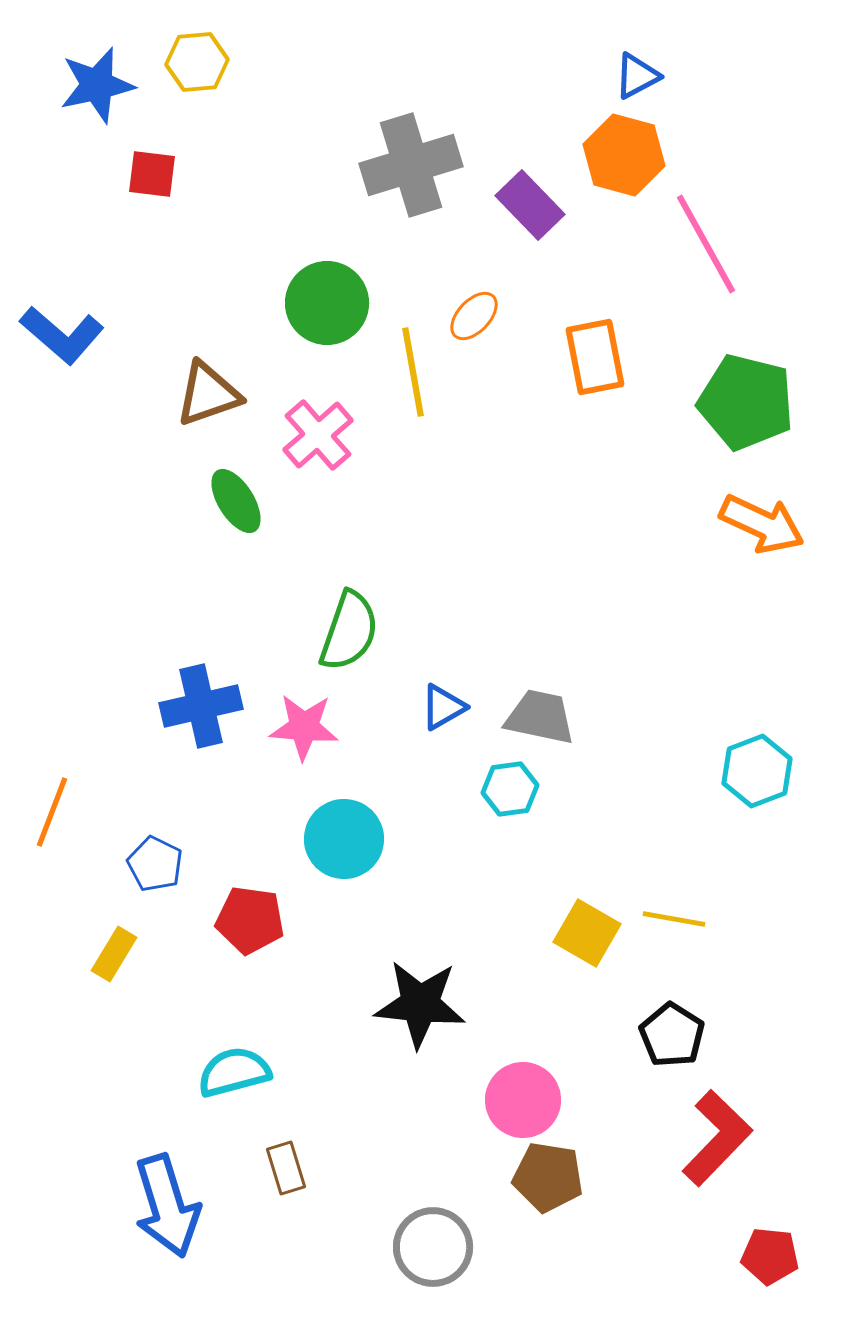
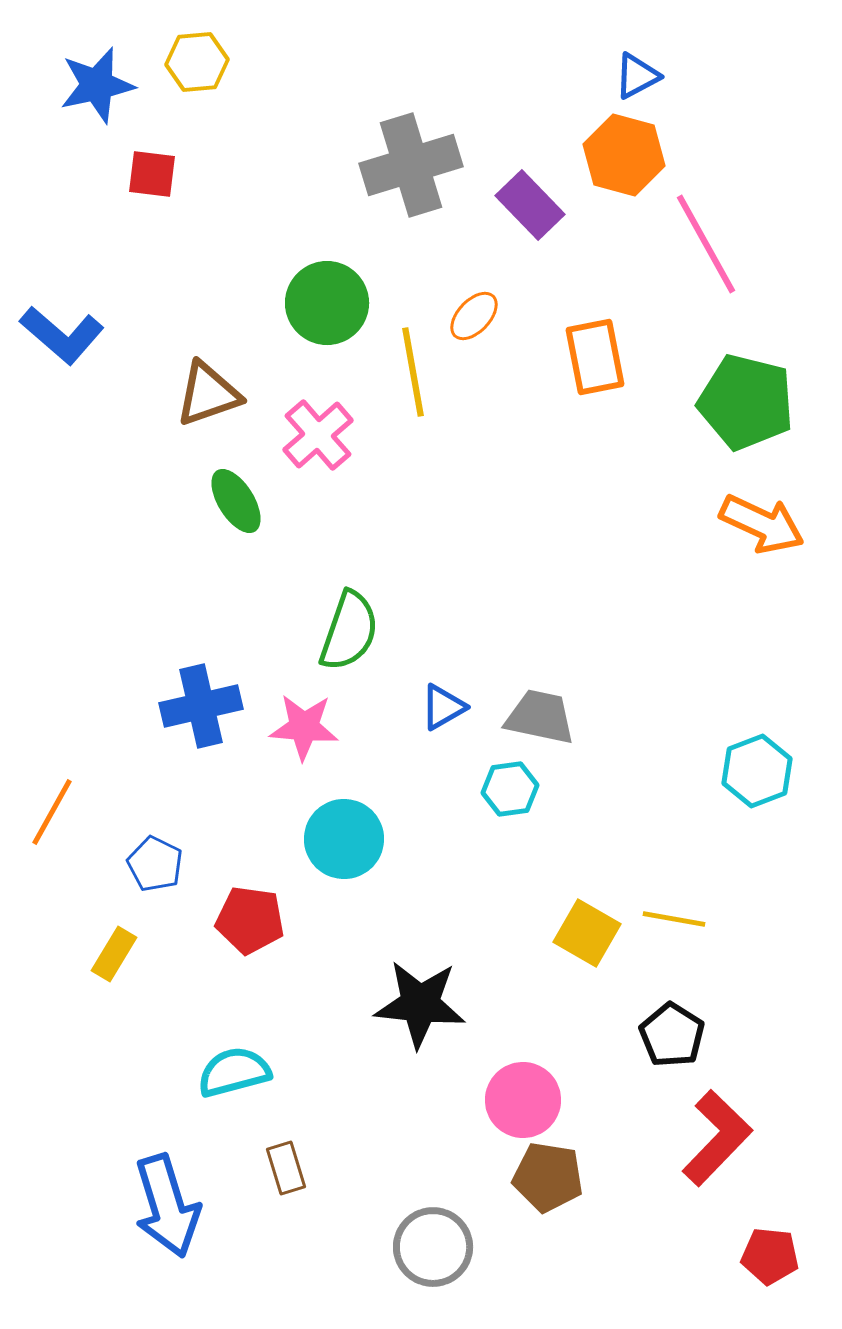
orange line at (52, 812): rotated 8 degrees clockwise
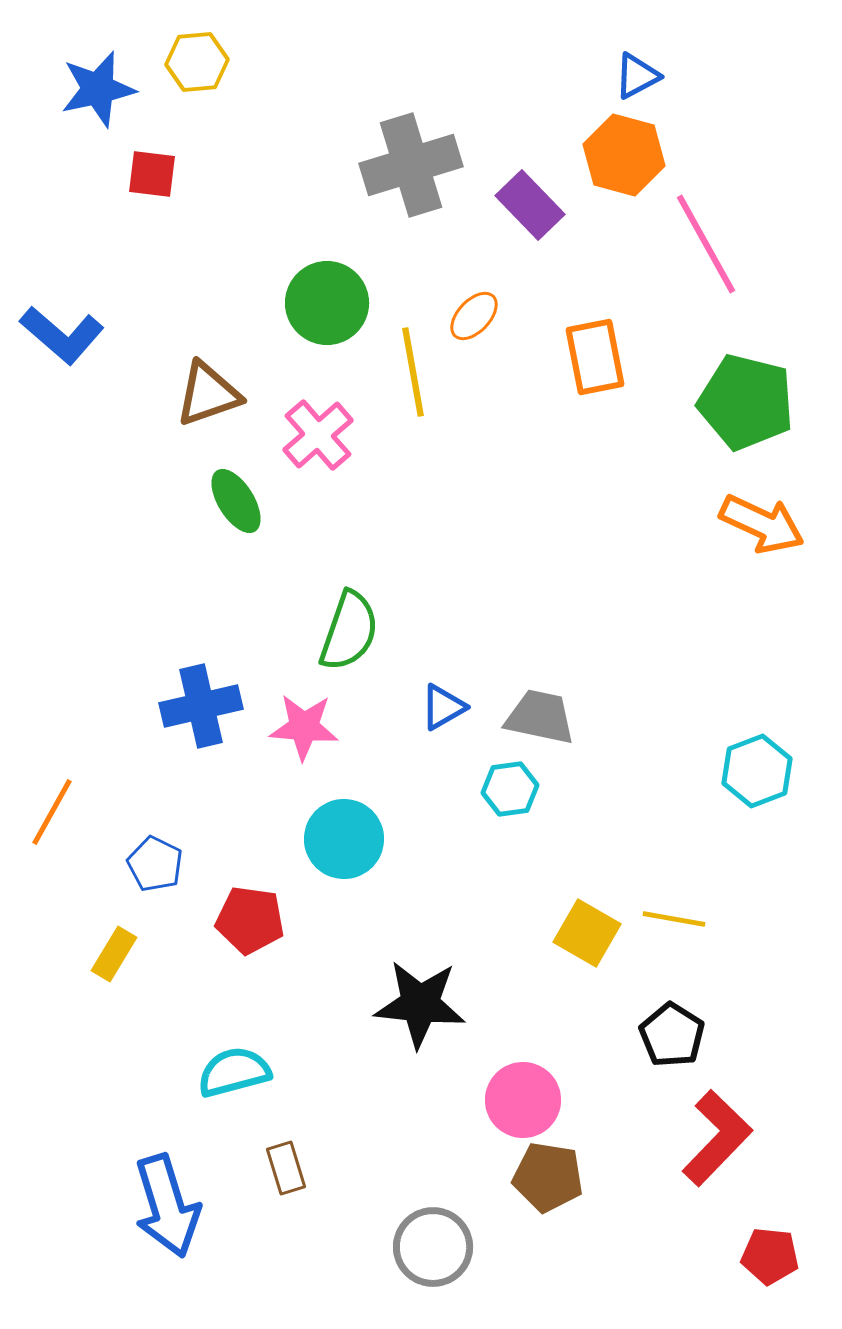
blue star at (97, 85): moved 1 px right, 4 px down
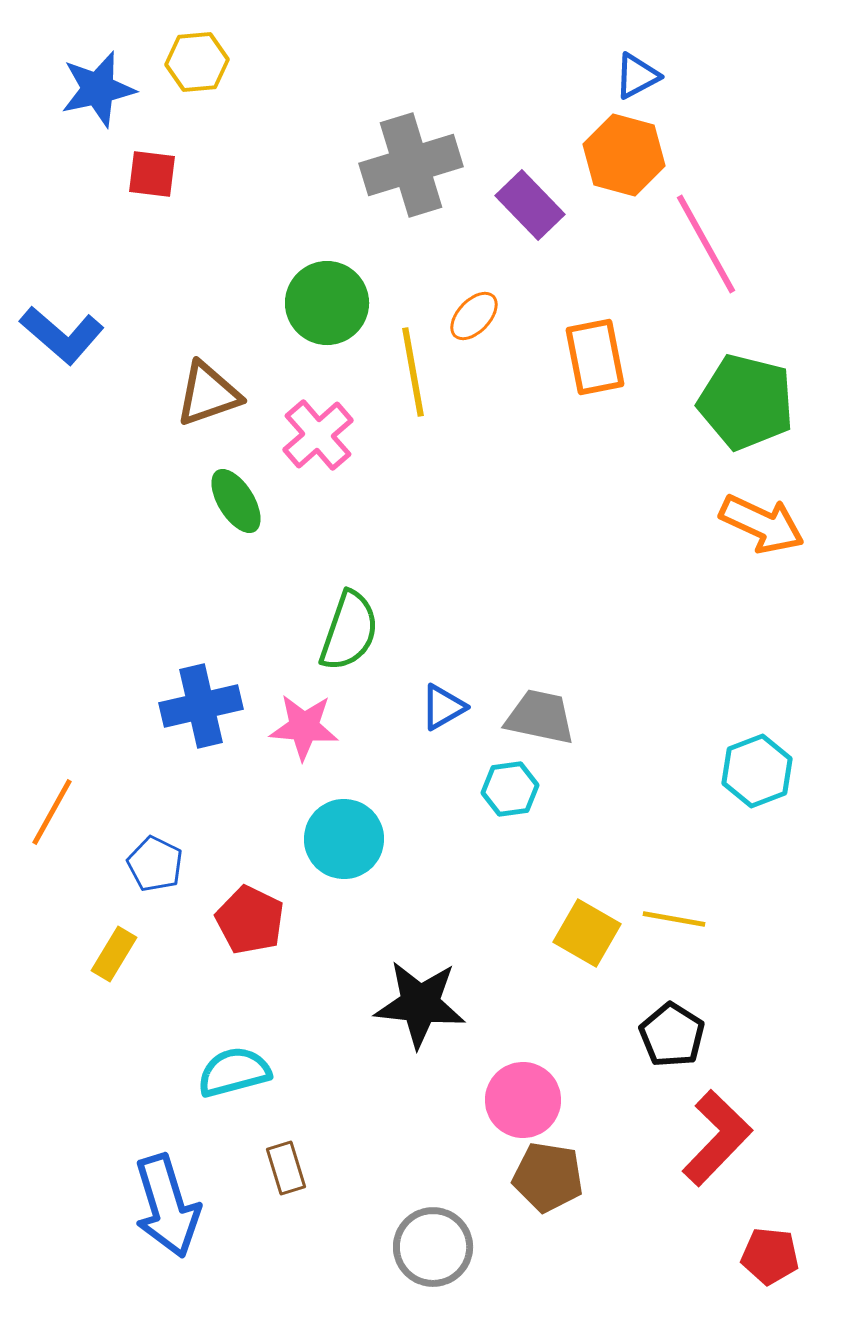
red pentagon at (250, 920): rotated 18 degrees clockwise
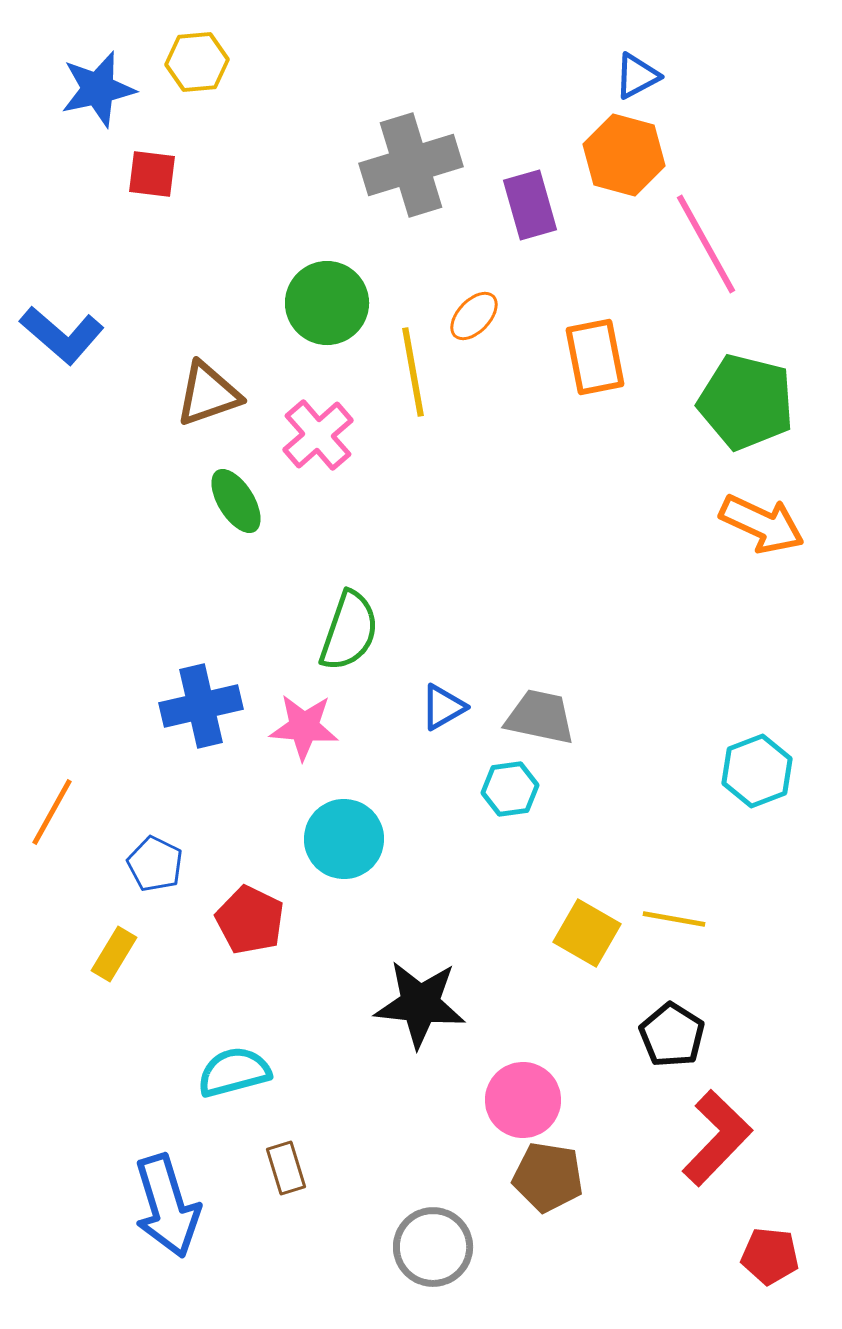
purple rectangle at (530, 205): rotated 28 degrees clockwise
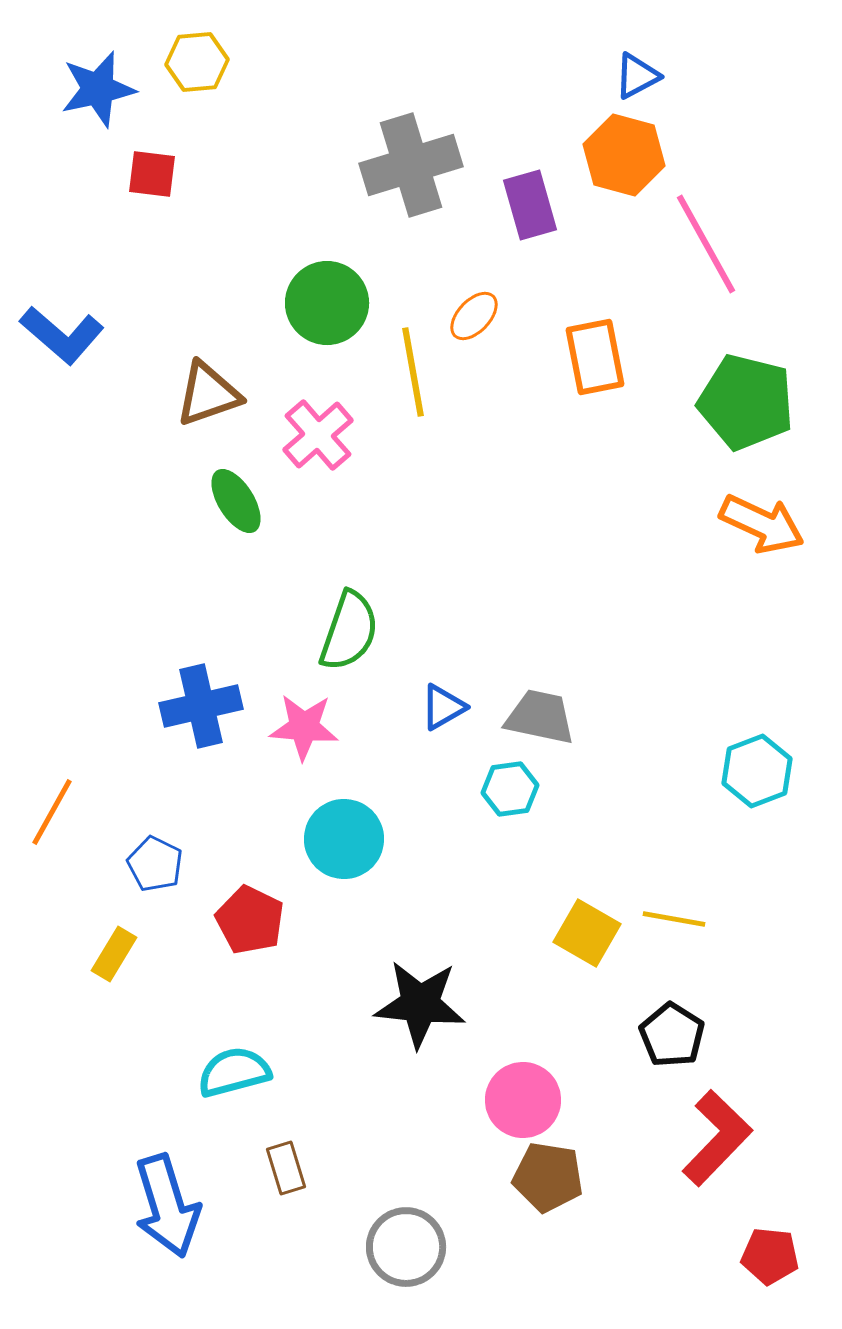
gray circle at (433, 1247): moved 27 px left
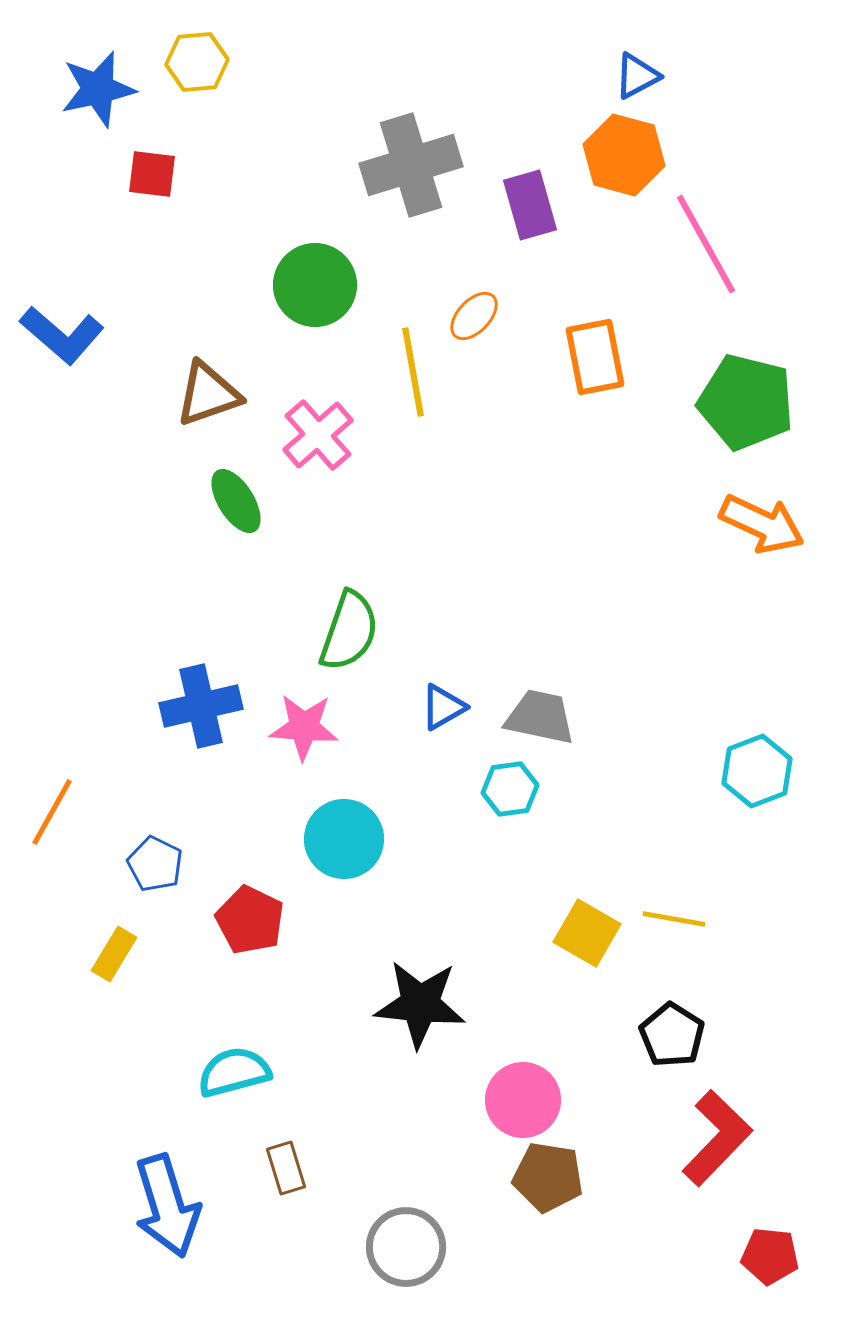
green circle at (327, 303): moved 12 px left, 18 px up
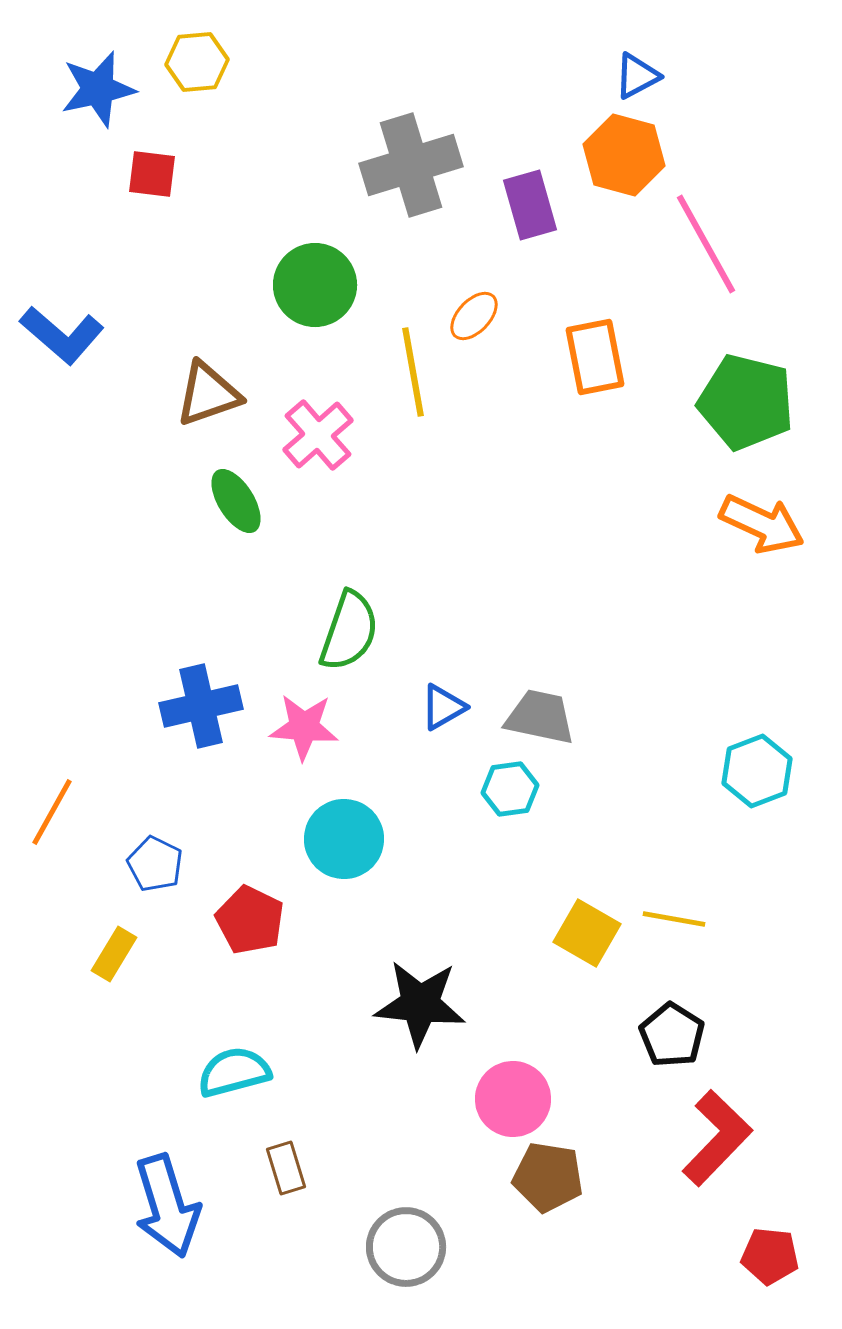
pink circle at (523, 1100): moved 10 px left, 1 px up
